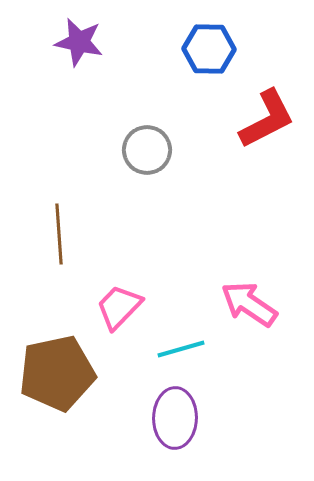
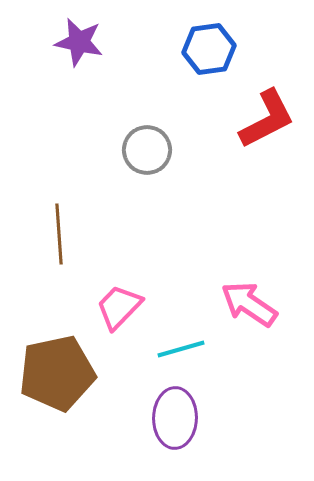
blue hexagon: rotated 9 degrees counterclockwise
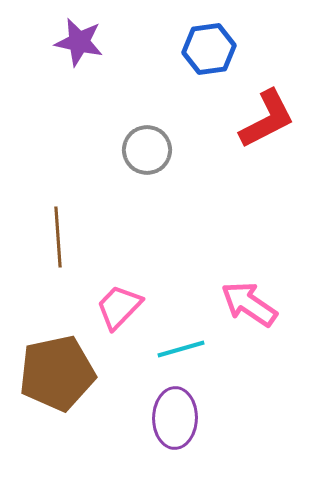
brown line: moved 1 px left, 3 px down
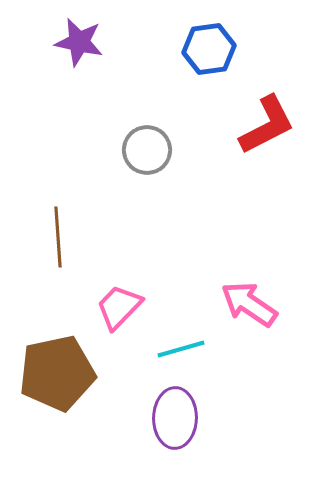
red L-shape: moved 6 px down
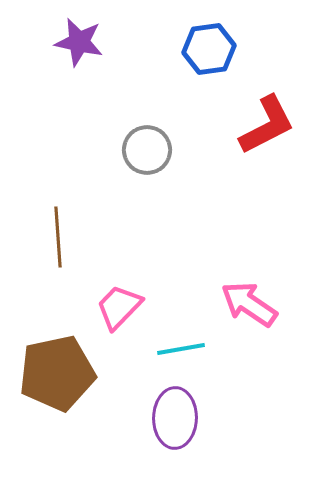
cyan line: rotated 6 degrees clockwise
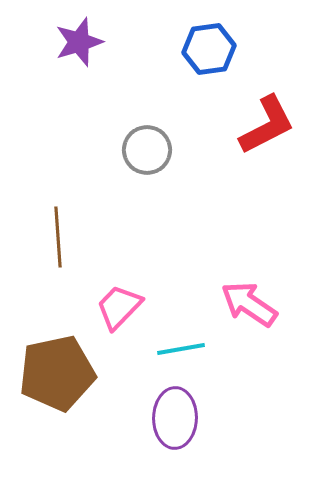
purple star: rotated 30 degrees counterclockwise
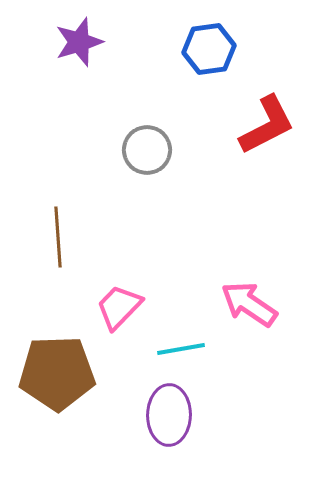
brown pentagon: rotated 10 degrees clockwise
purple ellipse: moved 6 px left, 3 px up
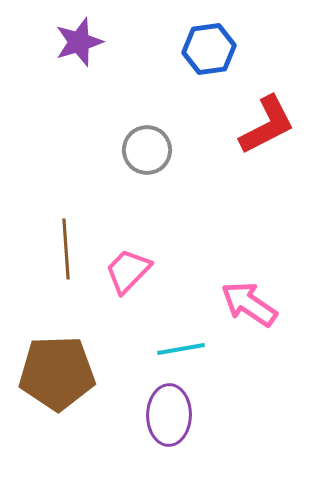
brown line: moved 8 px right, 12 px down
pink trapezoid: moved 9 px right, 36 px up
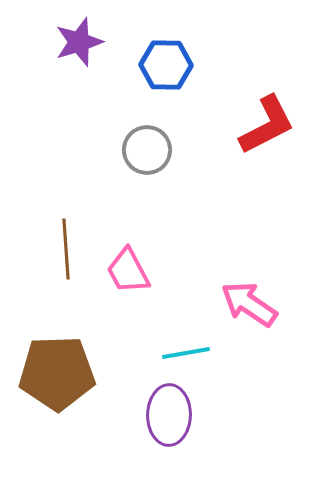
blue hexagon: moved 43 px left, 16 px down; rotated 9 degrees clockwise
pink trapezoid: rotated 72 degrees counterclockwise
cyan line: moved 5 px right, 4 px down
